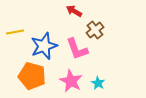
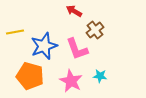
orange pentagon: moved 2 px left
cyan star: moved 2 px right, 7 px up; rotated 24 degrees counterclockwise
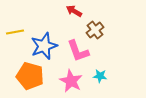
pink L-shape: moved 1 px right, 2 px down
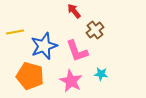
red arrow: rotated 21 degrees clockwise
pink L-shape: moved 1 px left
cyan star: moved 1 px right, 2 px up
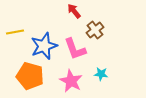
pink L-shape: moved 2 px left, 2 px up
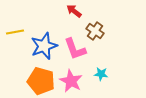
red arrow: rotated 14 degrees counterclockwise
brown cross: moved 1 px down; rotated 18 degrees counterclockwise
orange pentagon: moved 11 px right, 5 px down
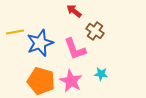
blue star: moved 4 px left, 3 px up
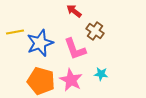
pink star: moved 1 px up
